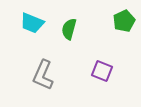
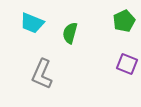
green semicircle: moved 1 px right, 4 px down
purple square: moved 25 px right, 7 px up
gray L-shape: moved 1 px left, 1 px up
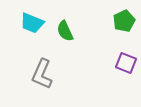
green semicircle: moved 5 px left, 2 px up; rotated 40 degrees counterclockwise
purple square: moved 1 px left, 1 px up
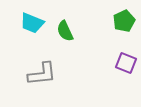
gray L-shape: rotated 120 degrees counterclockwise
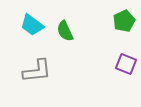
cyan trapezoid: moved 2 px down; rotated 15 degrees clockwise
purple square: moved 1 px down
gray L-shape: moved 5 px left, 3 px up
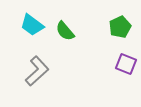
green pentagon: moved 4 px left, 6 px down
green semicircle: rotated 15 degrees counterclockwise
gray L-shape: rotated 36 degrees counterclockwise
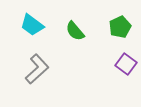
green semicircle: moved 10 px right
purple square: rotated 15 degrees clockwise
gray L-shape: moved 2 px up
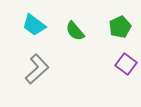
cyan trapezoid: moved 2 px right
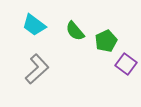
green pentagon: moved 14 px left, 14 px down
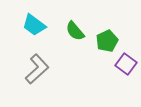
green pentagon: moved 1 px right
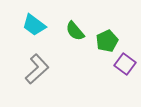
purple square: moved 1 px left
